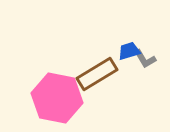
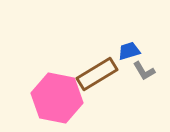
gray L-shape: moved 1 px left, 12 px down
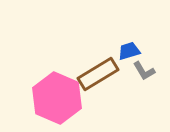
brown rectangle: moved 1 px right
pink hexagon: rotated 12 degrees clockwise
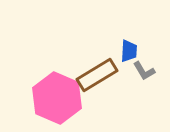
blue trapezoid: rotated 110 degrees clockwise
brown rectangle: moved 1 px left, 1 px down
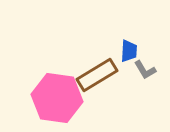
gray L-shape: moved 1 px right, 1 px up
pink hexagon: rotated 15 degrees counterclockwise
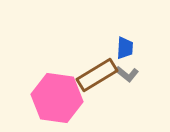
blue trapezoid: moved 4 px left, 3 px up
gray L-shape: moved 18 px left, 4 px down; rotated 20 degrees counterclockwise
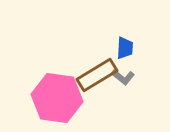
gray L-shape: moved 4 px left, 3 px down
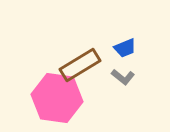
blue trapezoid: rotated 65 degrees clockwise
brown rectangle: moved 17 px left, 10 px up
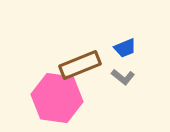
brown rectangle: rotated 9 degrees clockwise
